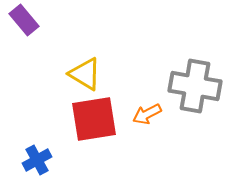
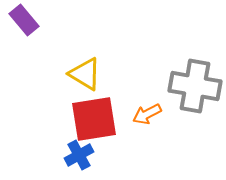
blue cross: moved 42 px right, 5 px up
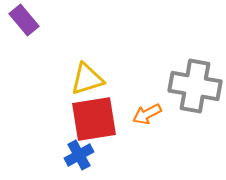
yellow triangle: moved 2 px right, 5 px down; rotated 48 degrees counterclockwise
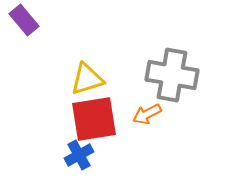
gray cross: moved 23 px left, 11 px up
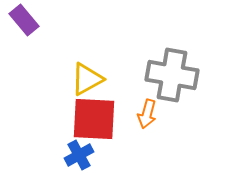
yellow triangle: rotated 12 degrees counterclockwise
orange arrow: rotated 48 degrees counterclockwise
red square: rotated 12 degrees clockwise
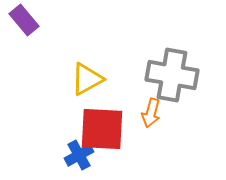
orange arrow: moved 4 px right, 1 px up
red square: moved 8 px right, 10 px down
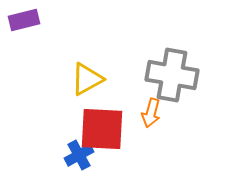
purple rectangle: rotated 64 degrees counterclockwise
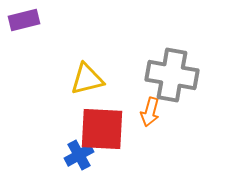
yellow triangle: rotated 15 degrees clockwise
orange arrow: moved 1 px left, 1 px up
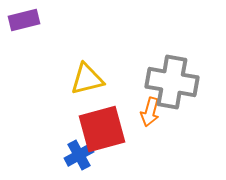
gray cross: moved 7 px down
red square: rotated 18 degrees counterclockwise
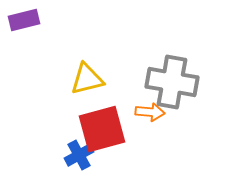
orange arrow: rotated 100 degrees counterclockwise
